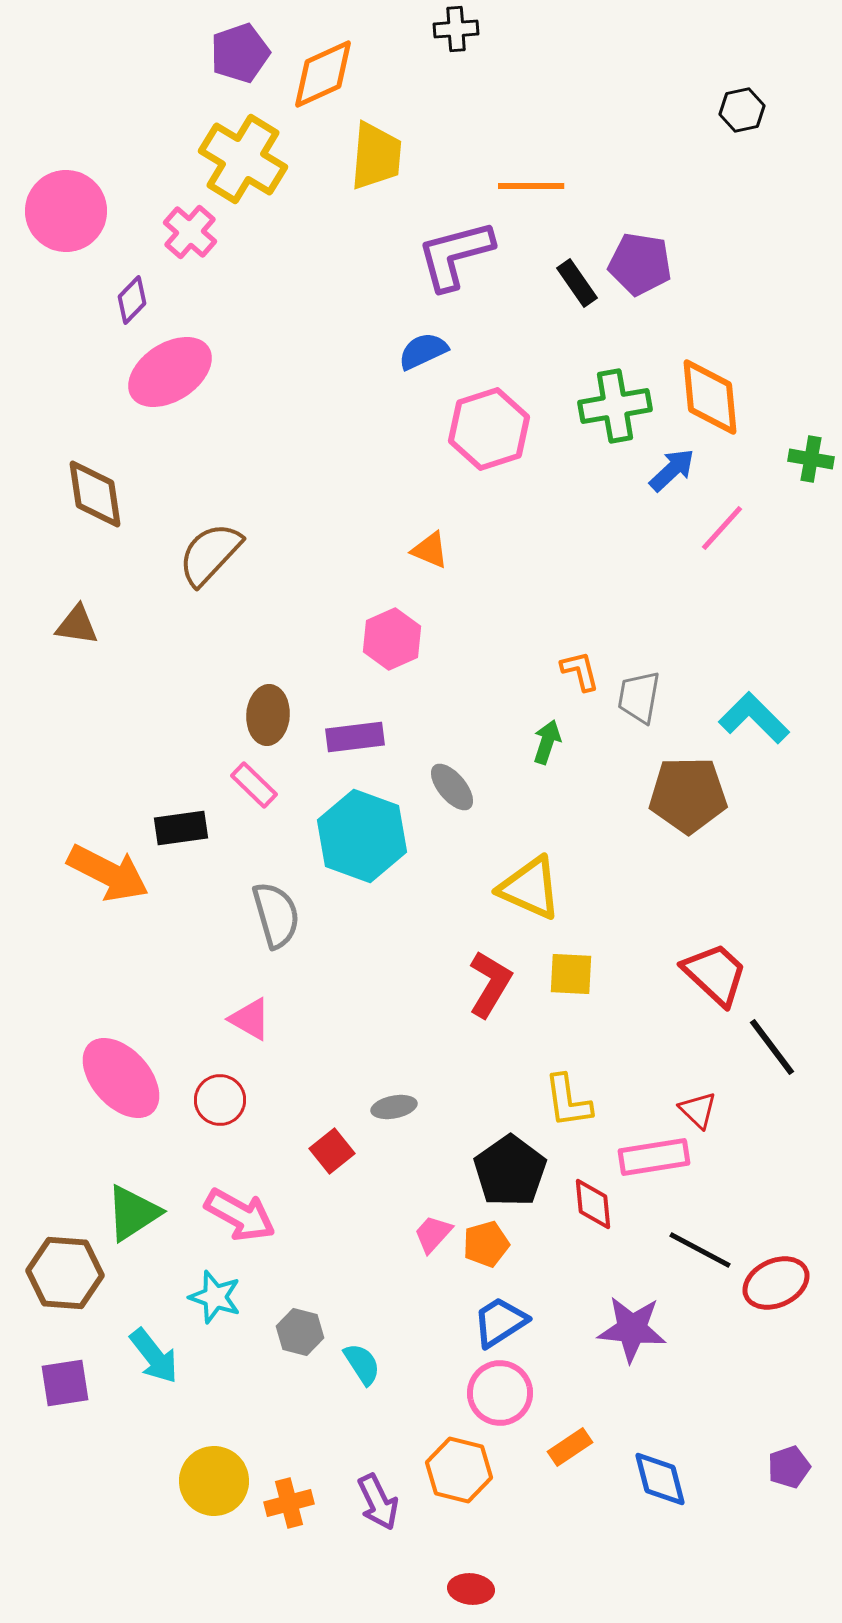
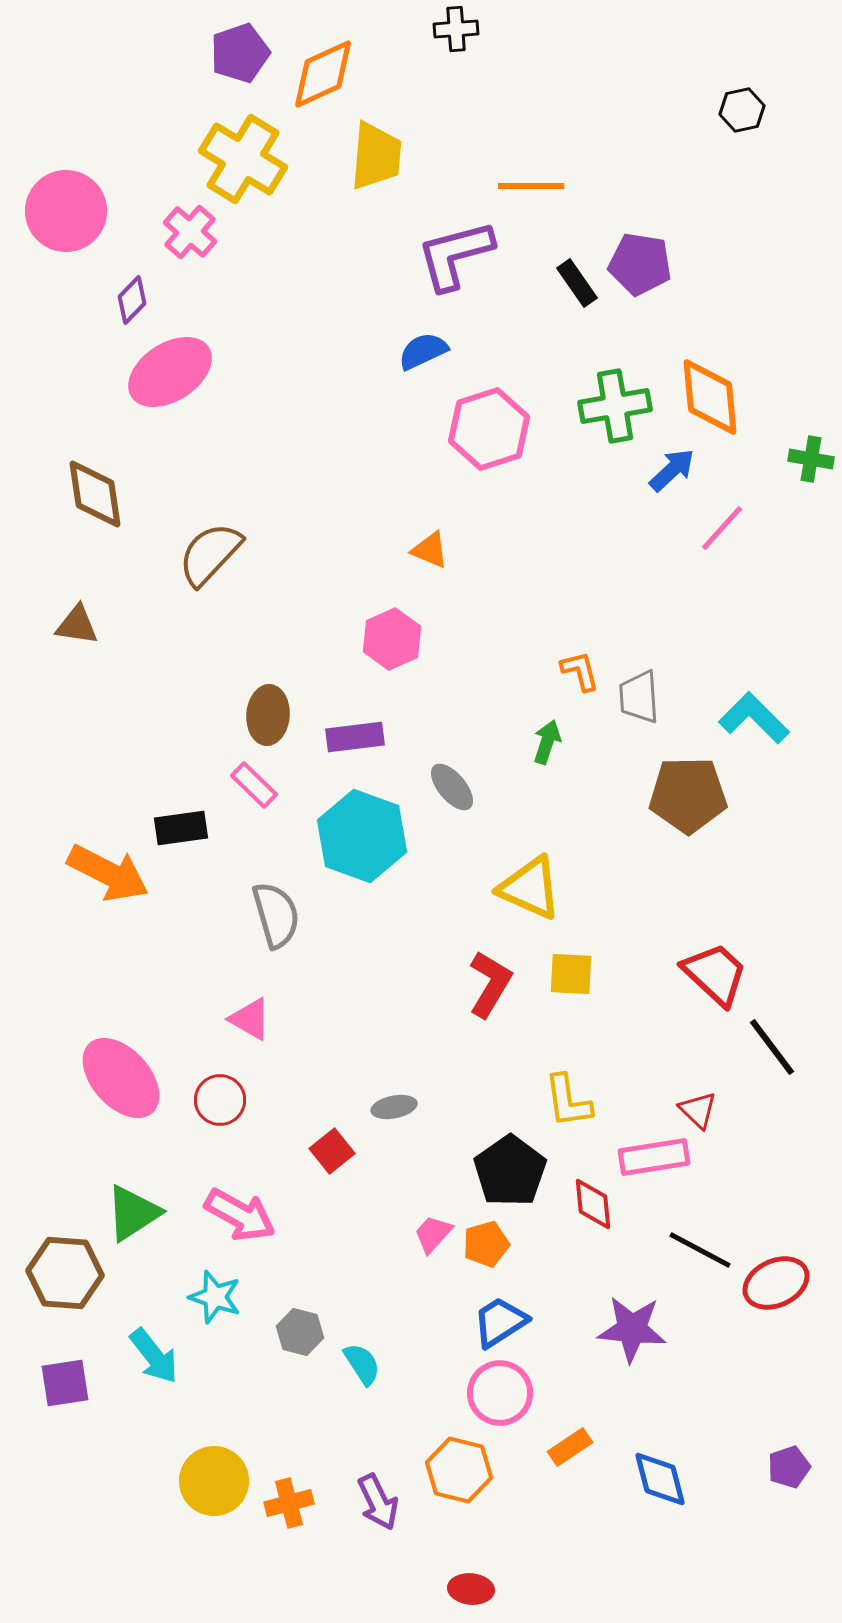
gray trapezoid at (639, 697): rotated 14 degrees counterclockwise
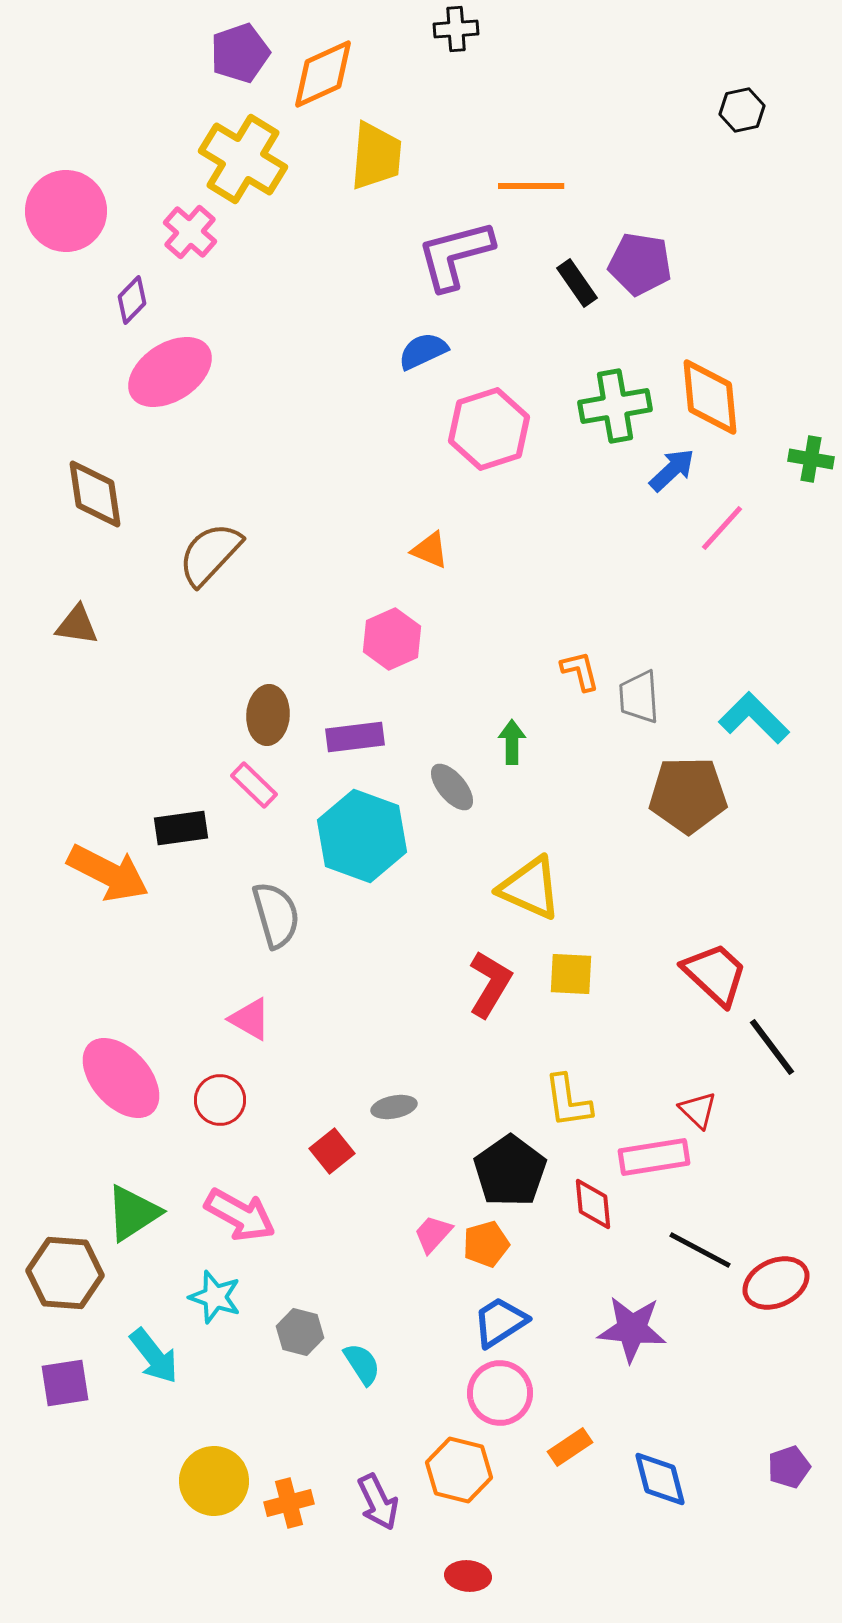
green arrow at (547, 742): moved 35 px left; rotated 18 degrees counterclockwise
red ellipse at (471, 1589): moved 3 px left, 13 px up
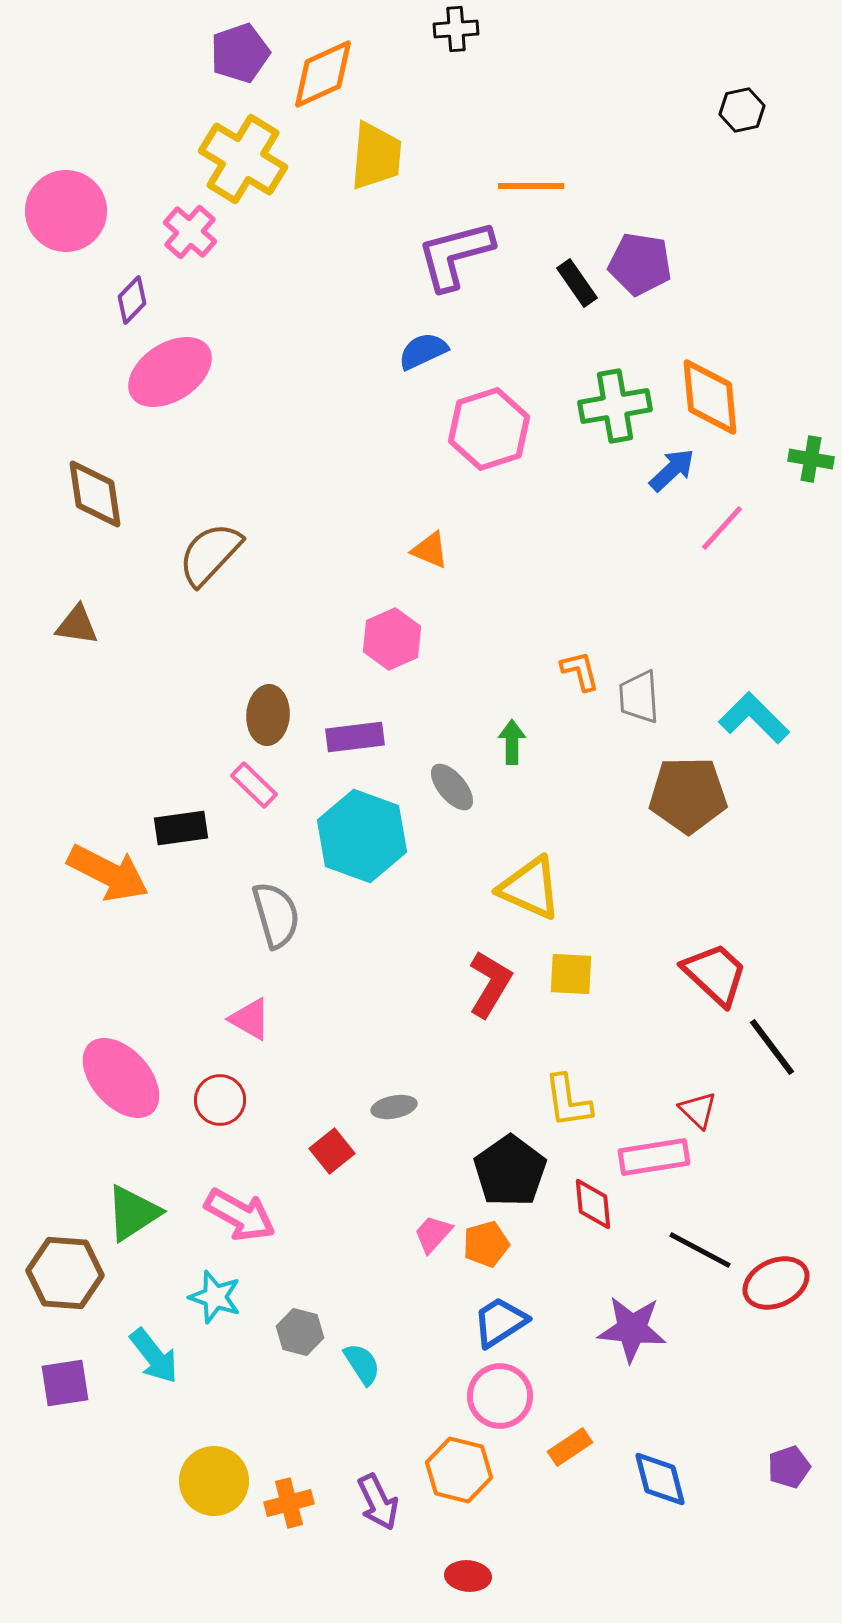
pink circle at (500, 1393): moved 3 px down
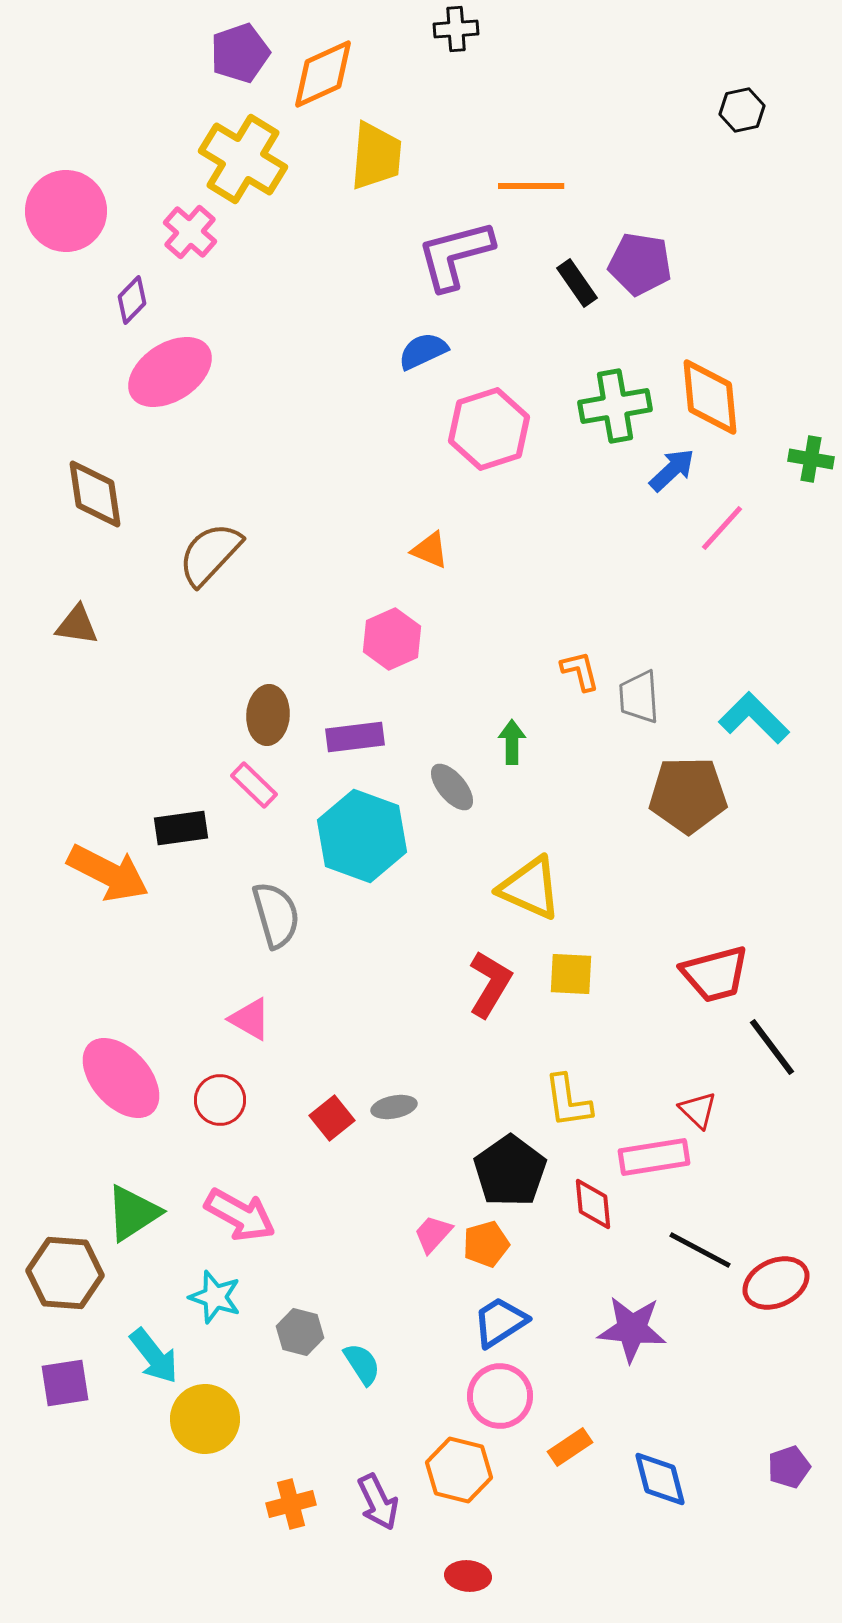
red trapezoid at (715, 974): rotated 122 degrees clockwise
red square at (332, 1151): moved 33 px up
yellow circle at (214, 1481): moved 9 px left, 62 px up
orange cross at (289, 1503): moved 2 px right, 1 px down
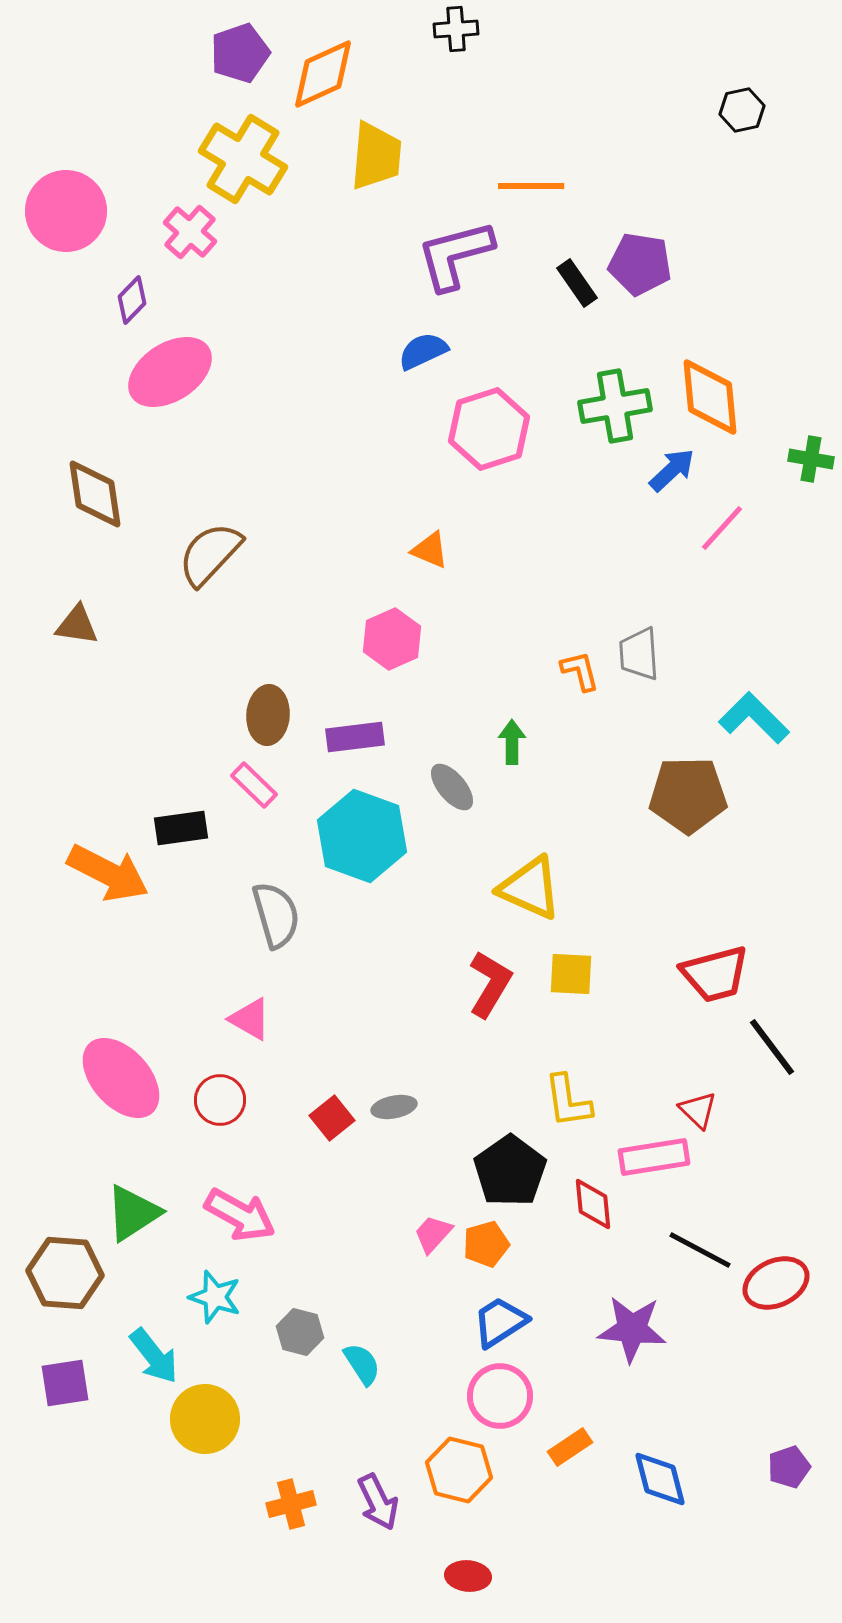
gray trapezoid at (639, 697): moved 43 px up
